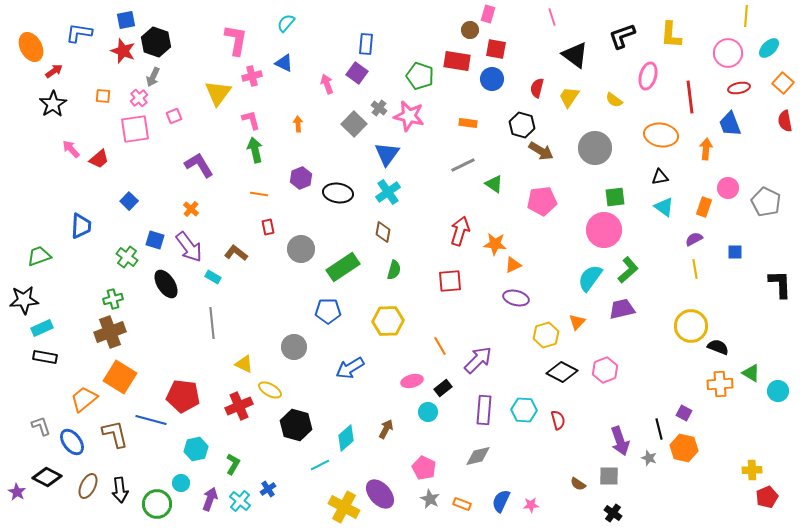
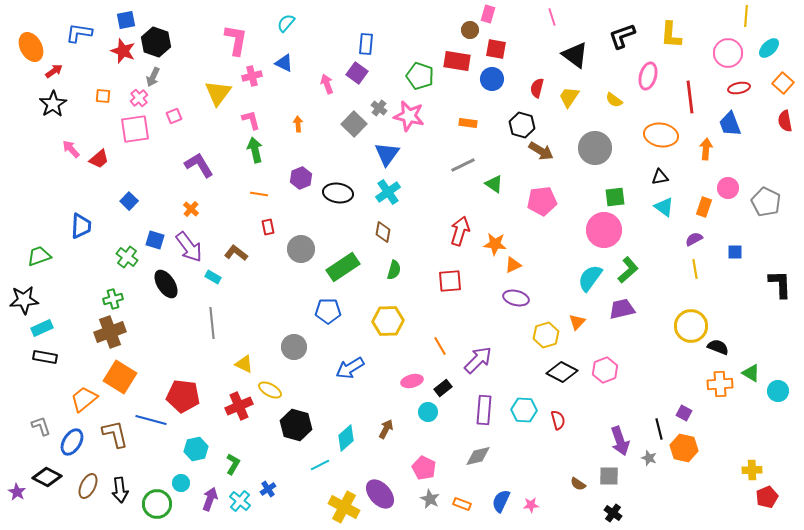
blue ellipse at (72, 442): rotated 68 degrees clockwise
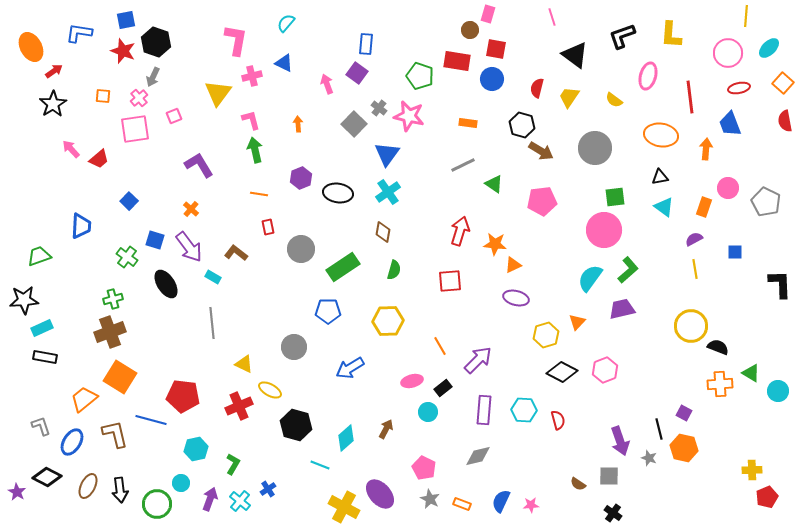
cyan line at (320, 465): rotated 48 degrees clockwise
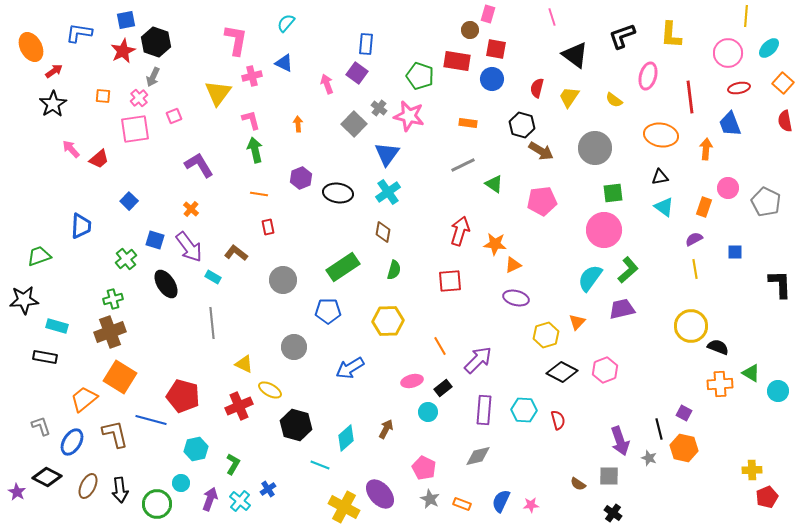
red star at (123, 51): rotated 25 degrees clockwise
green square at (615, 197): moved 2 px left, 4 px up
gray circle at (301, 249): moved 18 px left, 31 px down
green cross at (127, 257): moved 1 px left, 2 px down; rotated 15 degrees clockwise
cyan rectangle at (42, 328): moved 15 px right, 2 px up; rotated 40 degrees clockwise
red pentagon at (183, 396): rotated 8 degrees clockwise
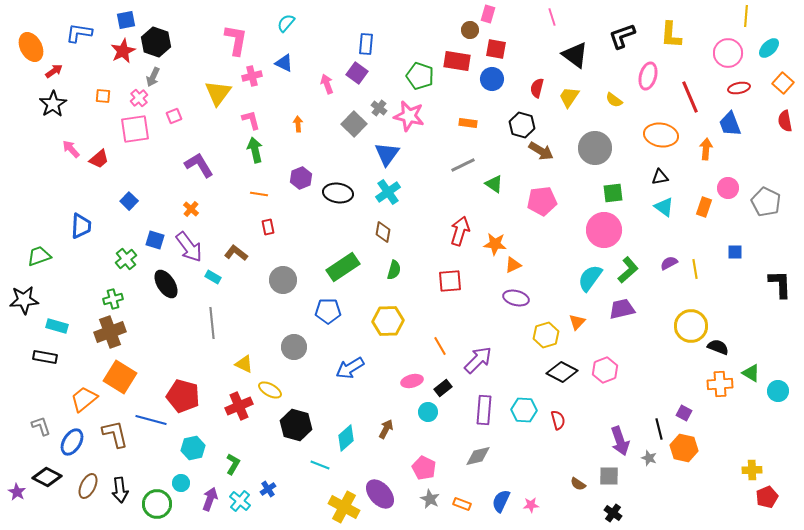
red line at (690, 97): rotated 16 degrees counterclockwise
purple semicircle at (694, 239): moved 25 px left, 24 px down
cyan hexagon at (196, 449): moved 3 px left, 1 px up
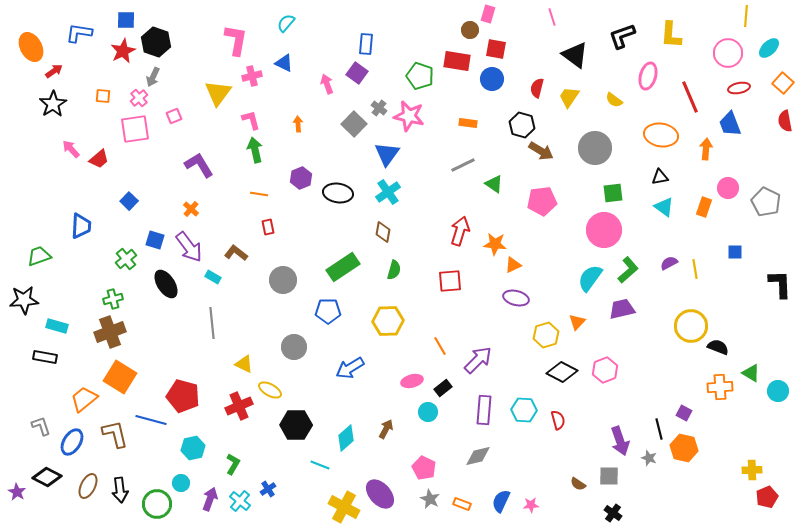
blue square at (126, 20): rotated 12 degrees clockwise
orange cross at (720, 384): moved 3 px down
black hexagon at (296, 425): rotated 16 degrees counterclockwise
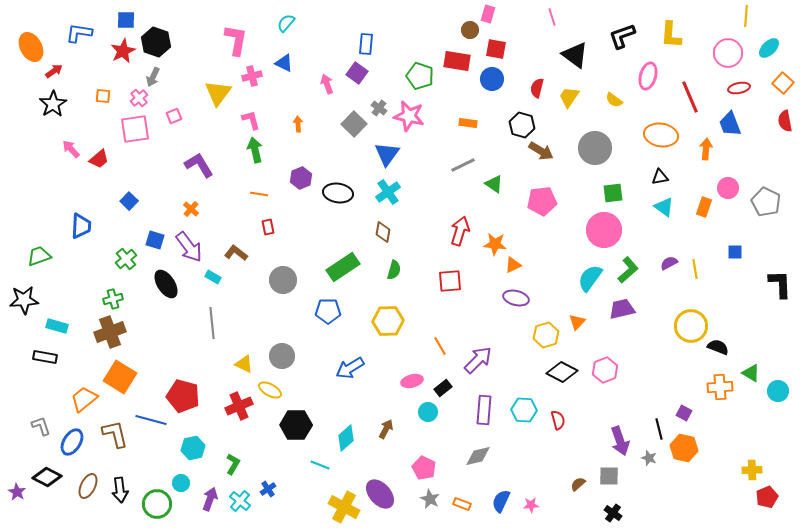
gray circle at (294, 347): moved 12 px left, 9 px down
brown semicircle at (578, 484): rotated 105 degrees clockwise
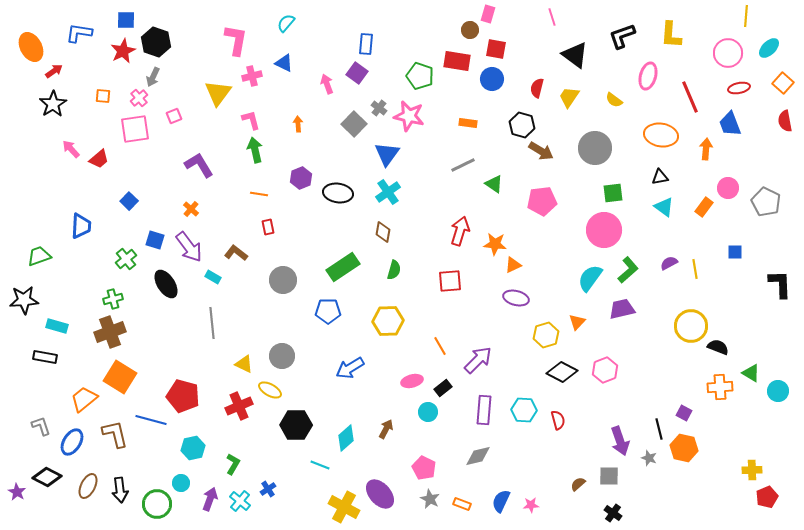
orange rectangle at (704, 207): rotated 18 degrees clockwise
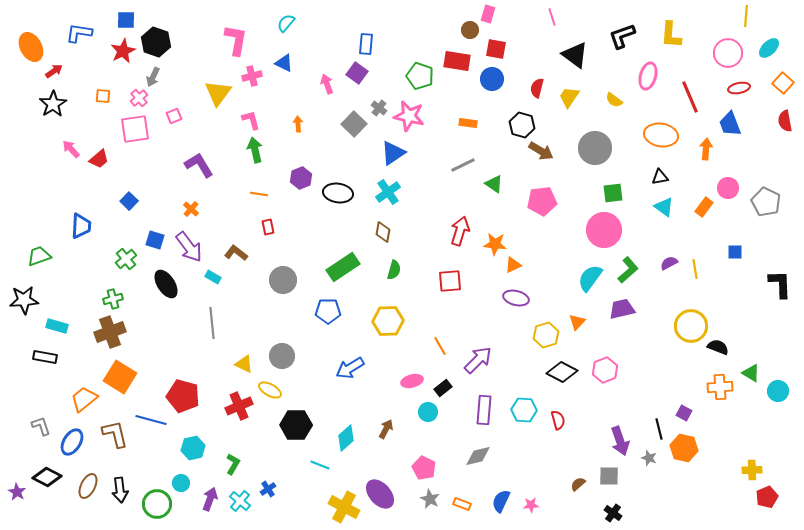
blue triangle at (387, 154): moved 6 px right, 1 px up; rotated 20 degrees clockwise
